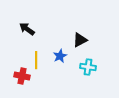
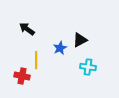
blue star: moved 8 px up
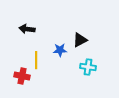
black arrow: rotated 28 degrees counterclockwise
blue star: moved 2 px down; rotated 24 degrees clockwise
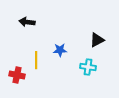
black arrow: moved 7 px up
black triangle: moved 17 px right
red cross: moved 5 px left, 1 px up
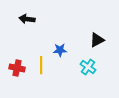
black arrow: moved 3 px up
yellow line: moved 5 px right, 5 px down
cyan cross: rotated 28 degrees clockwise
red cross: moved 7 px up
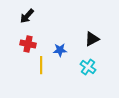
black arrow: moved 3 px up; rotated 56 degrees counterclockwise
black triangle: moved 5 px left, 1 px up
red cross: moved 11 px right, 24 px up
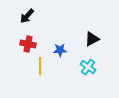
yellow line: moved 1 px left, 1 px down
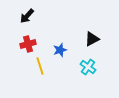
red cross: rotated 28 degrees counterclockwise
blue star: rotated 16 degrees counterclockwise
yellow line: rotated 18 degrees counterclockwise
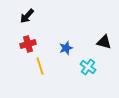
black triangle: moved 12 px right, 3 px down; rotated 42 degrees clockwise
blue star: moved 6 px right, 2 px up
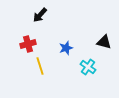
black arrow: moved 13 px right, 1 px up
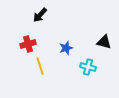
cyan cross: rotated 21 degrees counterclockwise
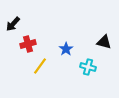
black arrow: moved 27 px left, 9 px down
blue star: moved 1 px down; rotated 16 degrees counterclockwise
yellow line: rotated 54 degrees clockwise
